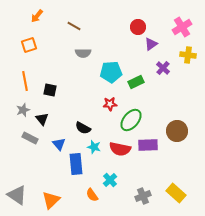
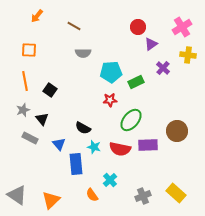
orange square: moved 5 px down; rotated 21 degrees clockwise
black square: rotated 24 degrees clockwise
red star: moved 4 px up
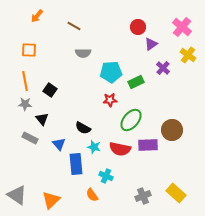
pink cross: rotated 18 degrees counterclockwise
yellow cross: rotated 28 degrees clockwise
gray star: moved 2 px right, 6 px up; rotated 24 degrees clockwise
brown circle: moved 5 px left, 1 px up
cyan cross: moved 4 px left, 4 px up; rotated 24 degrees counterclockwise
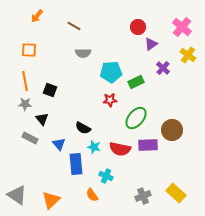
black square: rotated 16 degrees counterclockwise
green ellipse: moved 5 px right, 2 px up
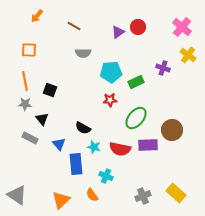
purple triangle: moved 33 px left, 12 px up
purple cross: rotated 24 degrees counterclockwise
orange triangle: moved 10 px right
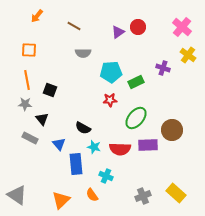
orange line: moved 2 px right, 1 px up
red semicircle: rotated 10 degrees counterclockwise
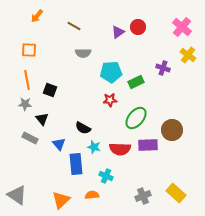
orange semicircle: rotated 120 degrees clockwise
